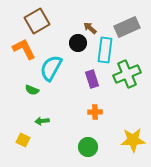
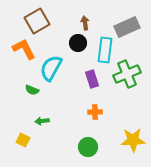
brown arrow: moved 5 px left, 5 px up; rotated 40 degrees clockwise
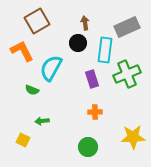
orange L-shape: moved 2 px left, 2 px down
yellow star: moved 3 px up
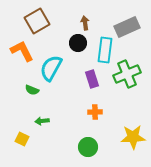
yellow square: moved 1 px left, 1 px up
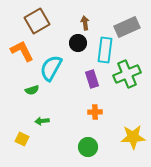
green semicircle: rotated 40 degrees counterclockwise
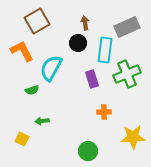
orange cross: moved 9 px right
green circle: moved 4 px down
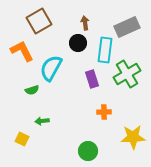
brown square: moved 2 px right
green cross: rotated 8 degrees counterclockwise
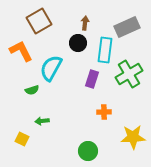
brown arrow: rotated 16 degrees clockwise
orange L-shape: moved 1 px left
green cross: moved 2 px right
purple rectangle: rotated 36 degrees clockwise
